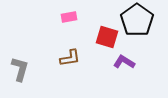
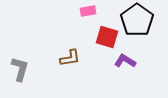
pink rectangle: moved 19 px right, 6 px up
purple L-shape: moved 1 px right, 1 px up
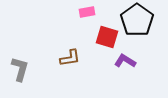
pink rectangle: moved 1 px left, 1 px down
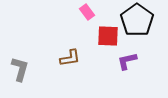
pink rectangle: rotated 63 degrees clockwise
red square: moved 1 px right, 1 px up; rotated 15 degrees counterclockwise
purple L-shape: moved 2 px right; rotated 45 degrees counterclockwise
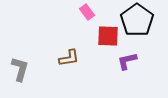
brown L-shape: moved 1 px left
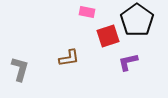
pink rectangle: rotated 42 degrees counterclockwise
red square: rotated 20 degrees counterclockwise
purple L-shape: moved 1 px right, 1 px down
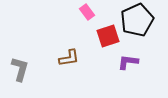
pink rectangle: rotated 42 degrees clockwise
black pentagon: rotated 12 degrees clockwise
purple L-shape: rotated 20 degrees clockwise
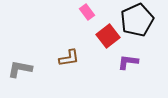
red square: rotated 20 degrees counterclockwise
gray L-shape: rotated 95 degrees counterclockwise
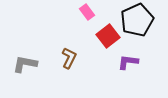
brown L-shape: rotated 55 degrees counterclockwise
gray L-shape: moved 5 px right, 5 px up
